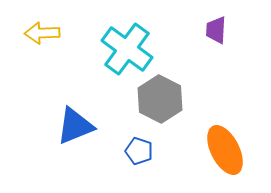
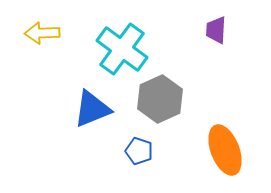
cyan cross: moved 5 px left
gray hexagon: rotated 9 degrees clockwise
blue triangle: moved 17 px right, 17 px up
orange ellipse: rotated 6 degrees clockwise
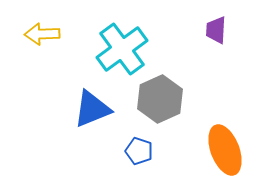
yellow arrow: moved 1 px down
cyan cross: rotated 18 degrees clockwise
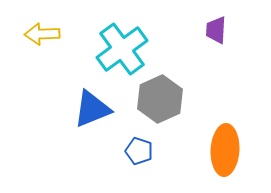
orange ellipse: rotated 24 degrees clockwise
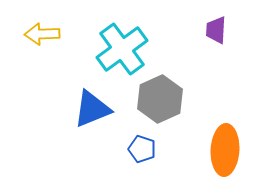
blue pentagon: moved 3 px right, 2 px up
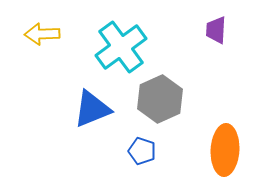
cyan cross: moved 1 px left, 2 px up
blue pentagon: moved 2 px down
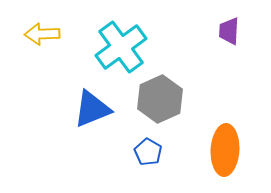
purple trapezoid: moved 13 px right, 1 px down
blue pentagon: moved 6 px right, 1 px down; rotated 12 degrees clockwise
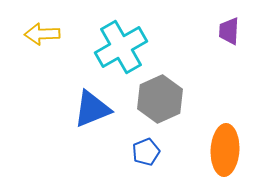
cyan cross: rotated 6 degrees clockwise
blue pentagon: moved 2 px left; rotated 20 degrees clockwise
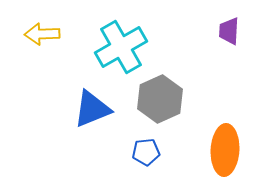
blue pentagon: rotated 16 degrees clockwise
